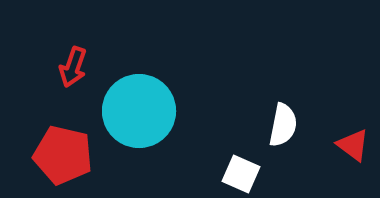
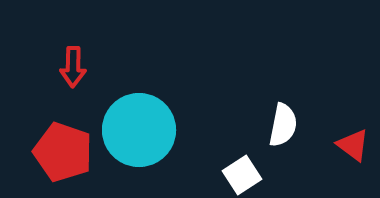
red arrow: rotated 18 degrees counterclockwise
cyan circle: moved 19 px down
red pentagon: moved 3 px up; rotated 6 degrees clockwise
white square: moved 1 px right, 1 px down; rotated 33 degrees clockwise
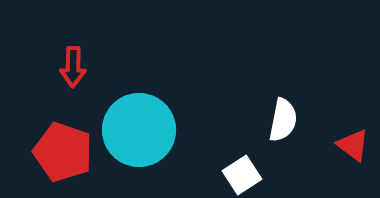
white semicircle: moved 5 px up
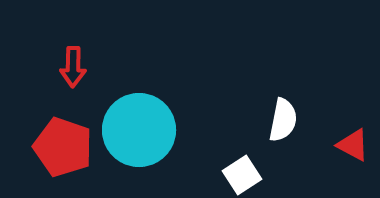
red triangle: rotated 9 degrees counterclockwise
red pentagon: moved 5 px up
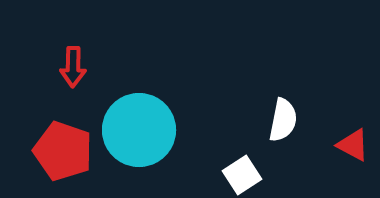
red pentagon: moved 4 px down
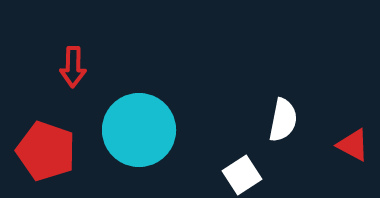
red pentagon: moved 17 px left
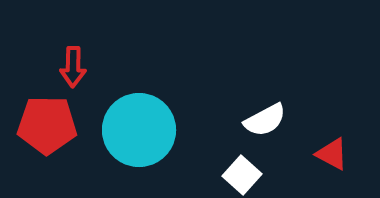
white semicircle: moved 18 px left; rotated 51 degrees clockwise
red triangle: moved 21 px left, 9 px down
red pentagon: moved 1 px right, 26 px up; rotated 18 degrees counterclockwise
white square: rotated 15 degrees counterclockwise
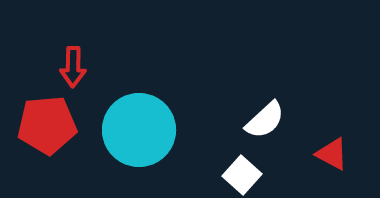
white semicircle: rotated 15 degrees counterclockwise
red pentagon: rotated 6 degrees counterclockwise
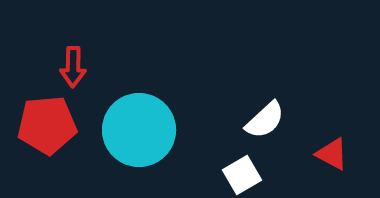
white square: rotated 18 degrees clockwise
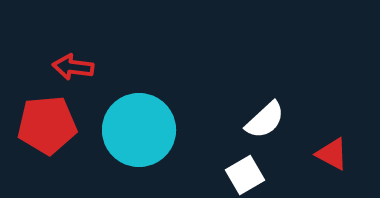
red arrow: rotated 96 degrees clockwise
white square: moved 3 px right
